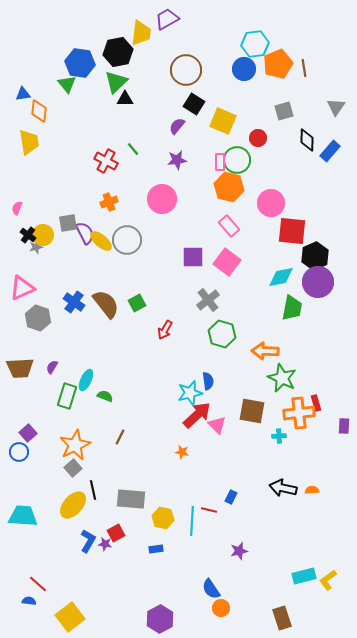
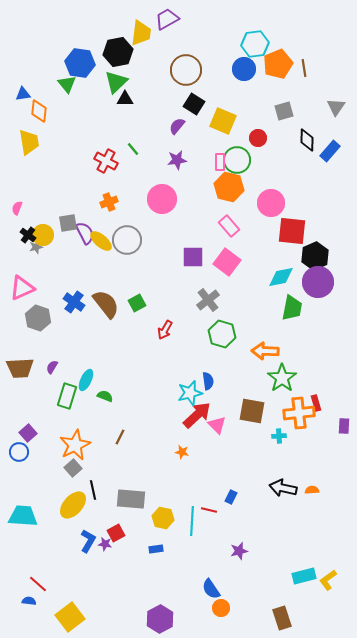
green star at (282, 378): rotated 12 degrees clockwise
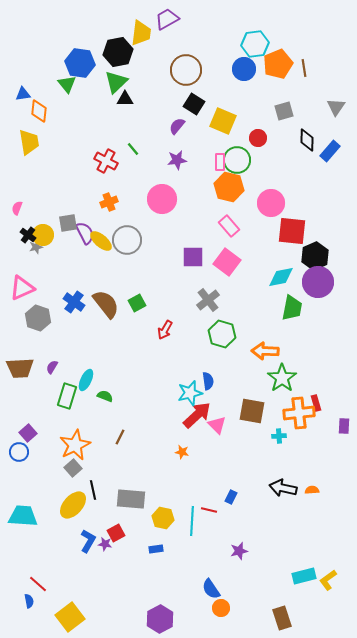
blue semicircle at (29, 601): rotated 72 degrees clockwise
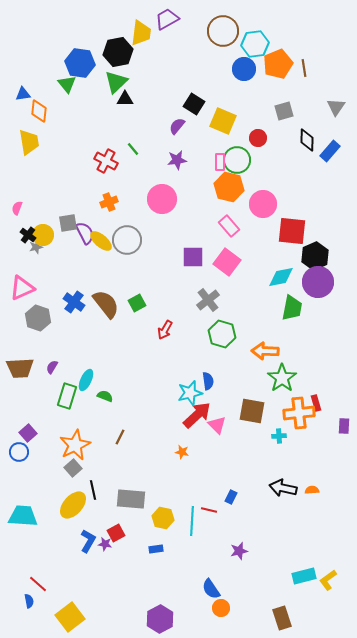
brown circle at (186, 70): moved 37 px right, 39 px up
pink circle at (271, 203): moved 8 px left, 1 px down
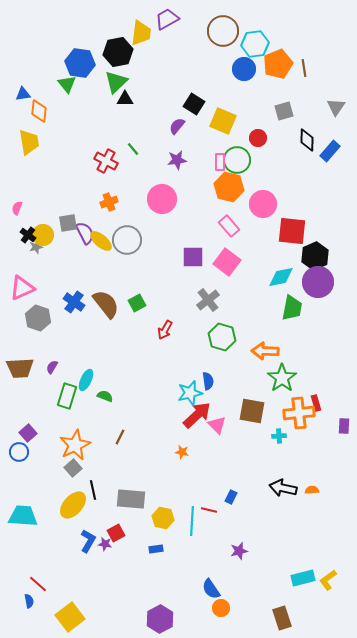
green hexagon at (222, 334): moved 3 px down
cyan rectangle at (304, 576): moved 1 px left, 2 px down
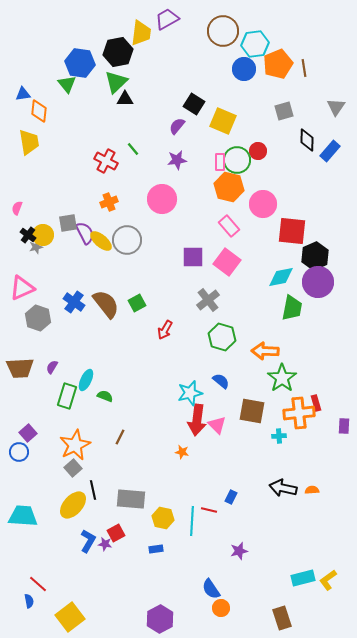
red circle at (258, 138): moved 13 px down
blue semicircle at (208, 381): moved 13 px right; rotated 42 degrees counterclockwise
red arrow at (197, 415): moved 5 px down; rotated 140 degrees clockwise
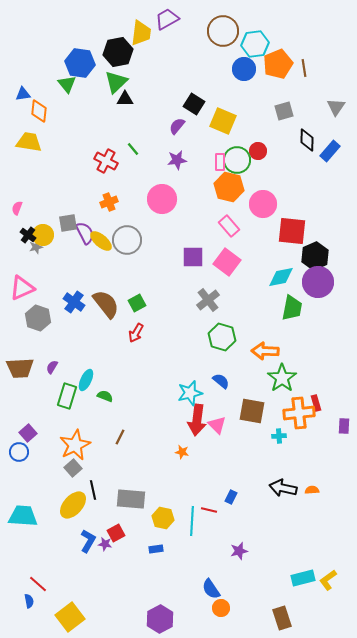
yellow trapezoid at (29, 142): rotated 72 degrees counterclockwise
red arrow at (165, 330): moved 29 px left, 3 px down
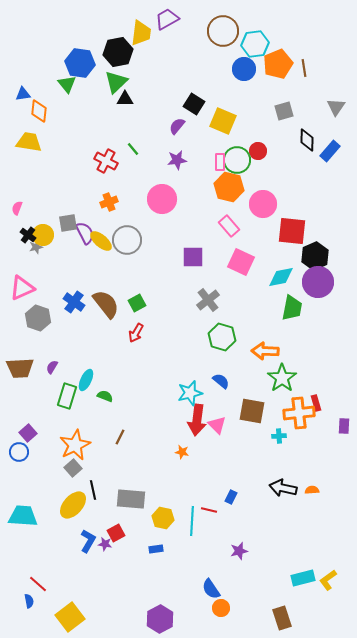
pink square at (227, 262): moved 14 px right; rotated 12 degrees counterclockwise
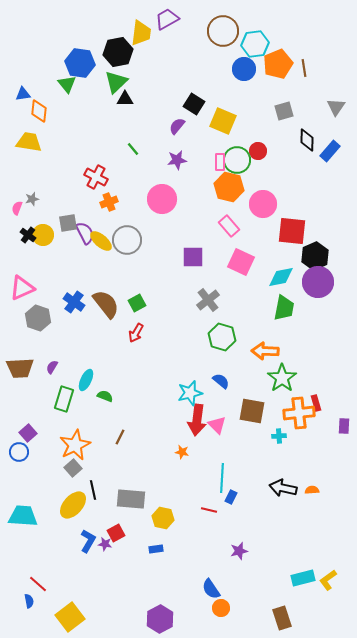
red cross at (106, 161): moved 10 px left, 16 px down
gray star at (36, 247): moved 4 px left, 48 px up
green trapezoid at (292, 308): moved 8 px left
green rectangle at (67, 396): moved 3 px left, 3 px down
cyan line at (192, 521): moved 30 px right, 43 px up
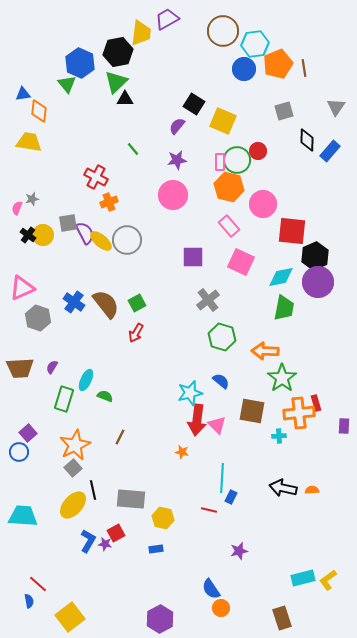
blue hexagon at (80, 63): rotated 16 degrees clockwise
pink circle at (162, 199): moved 11 px right, 4 px up
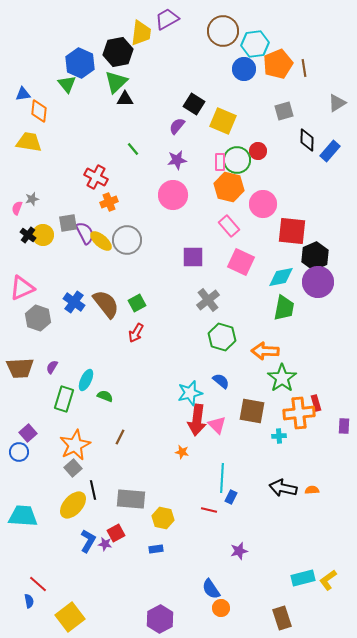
gray triangle at (336, 107): moved 1 px right, 4 px up; rotated 24 degrees clockwise
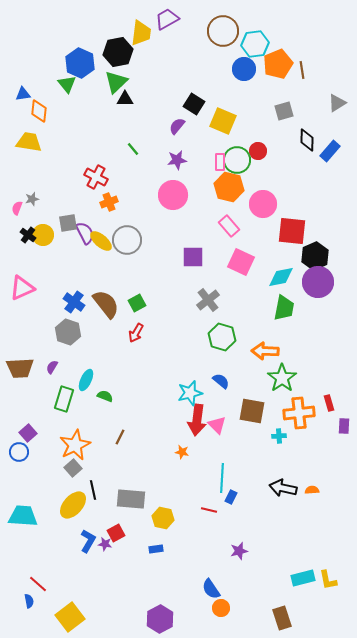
brown line at (304, 68): moved 2 px left, 2 px down
gray hexagon at (38, 318): moved 30 px right, 14 px down
red rectangle at (316, 403): moved 13 px right
yellow L-shape at (328, 580): rotated 65 degrees counterclockwise
